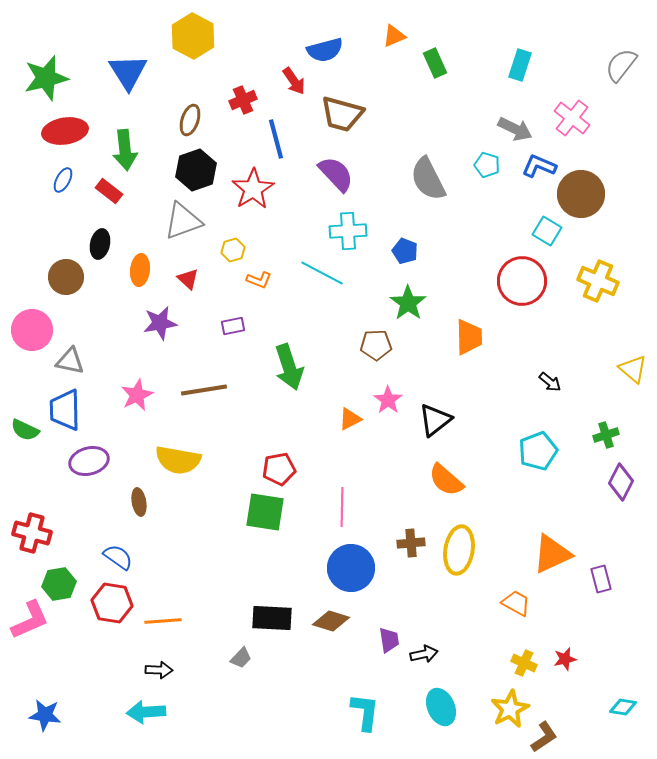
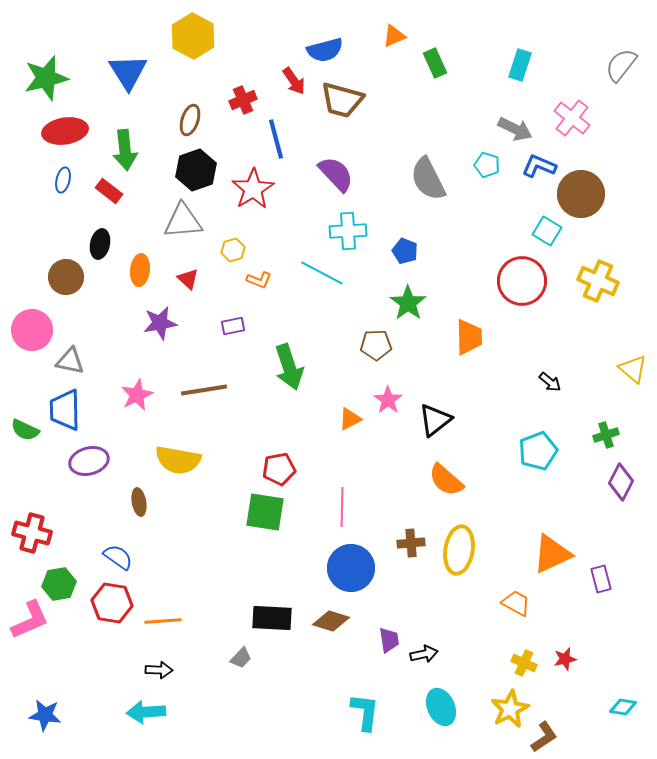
brown trapezoid at (342, 114): moved 14 px up
blue ellipse at (63, 180): rotated 15 degrees counterclockwise
gray triangle at (183, 221): rotated 15 degrees clockwise
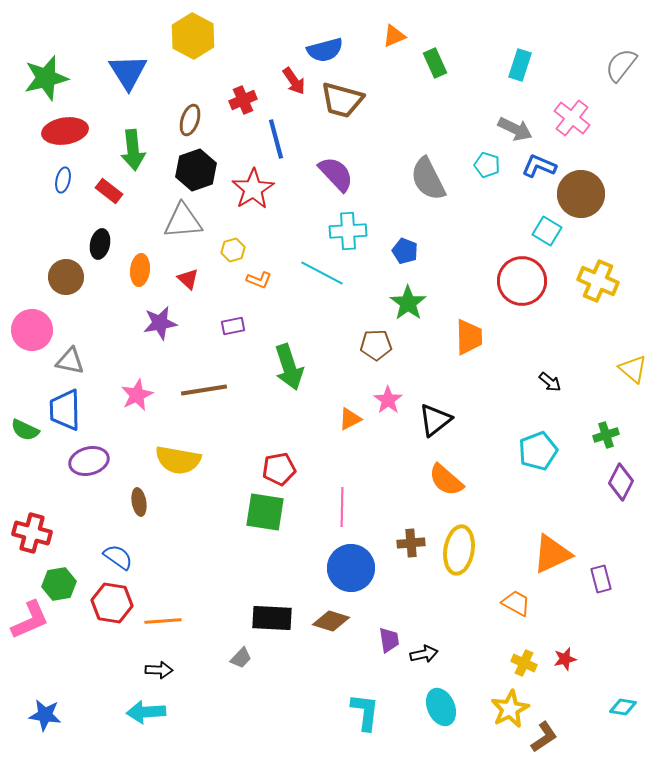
green arrow at (125, 150): moved 8 px right
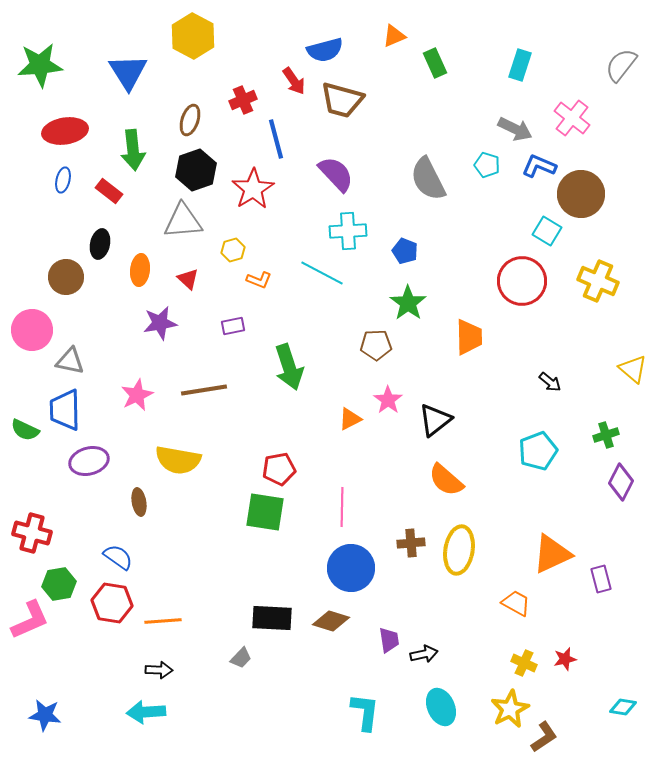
green star at (46, 78): moved 6 px left, 13 px up; rotated 9 degrees clockwise
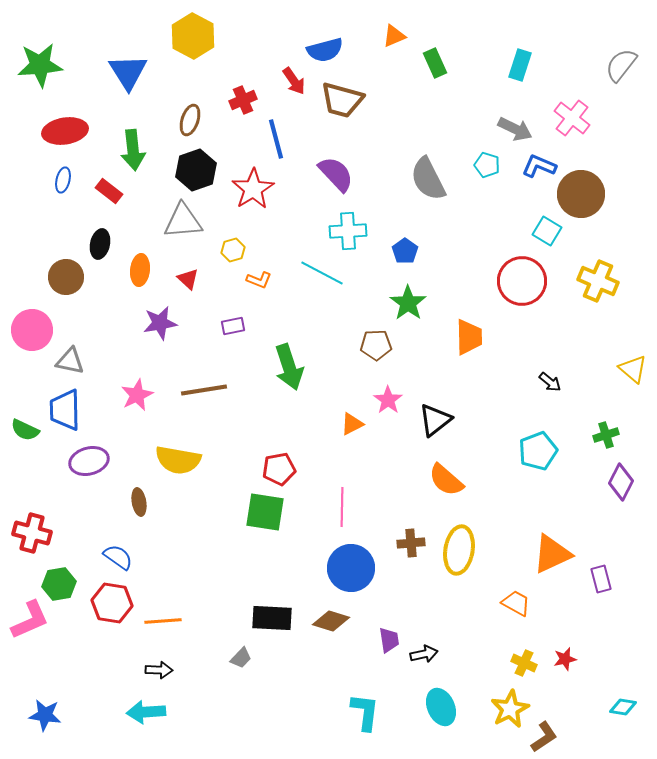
blue pentagon at (405, 251): rotated 15 degrees clockwise
orange triangle at (350, 419): moved 2 px right, 5 px down
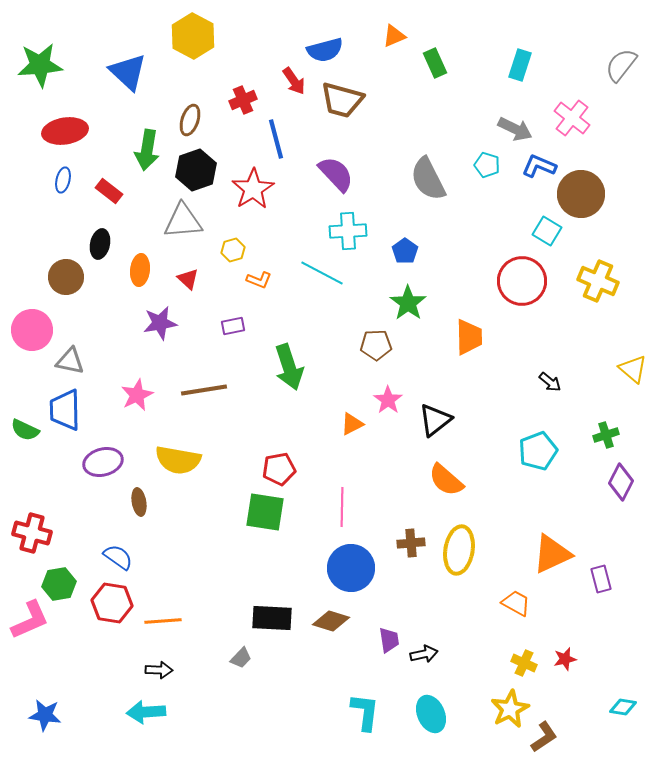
blue triangle at (128, 72): rotated 15 degrees counterclockwise
green arrow at (133, 150): moved 14 px right; rotated 15 degrees clockwise
purple ellipse at (89, 461): moved 14 px right, 1 px down
cyan ellipse at (441, 707): moved 10 px left, 7 px down
